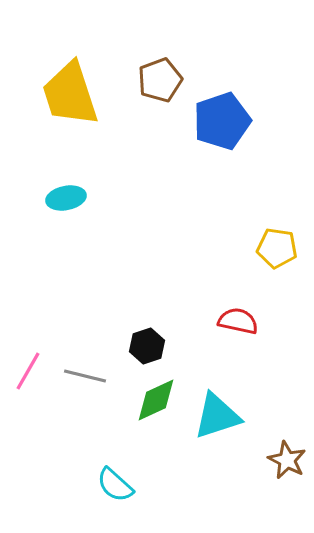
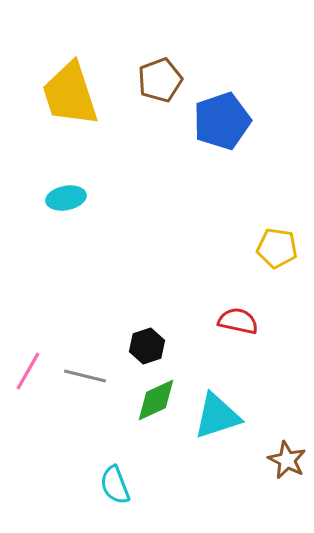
cyan semicircle: rotated 27 degrees clockwise
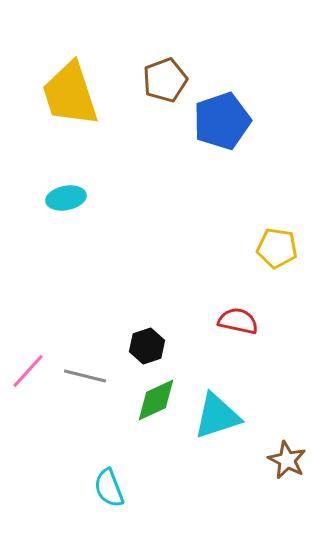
brown pentagon: moved 5 px right
pink line: rotated 12 degrees clockwise
cyan semicircle: moved 6 px left, 3 px down
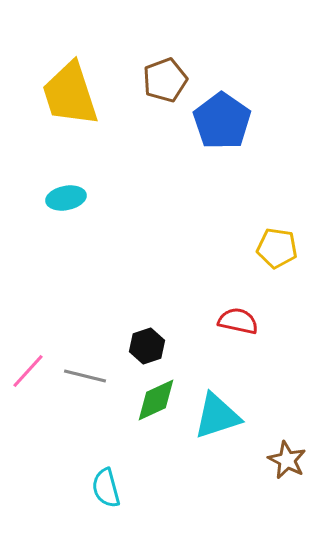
blue pentagon: rotated 18 degrees counterclockwise
cyan semicircle: moved 3 px left; rotated 6 degrees clockwise
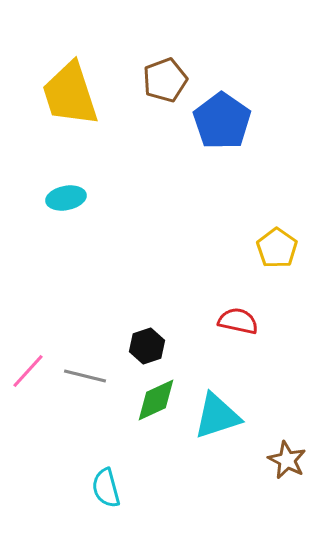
yellow pentagon: rotated 27 degrees clockwise
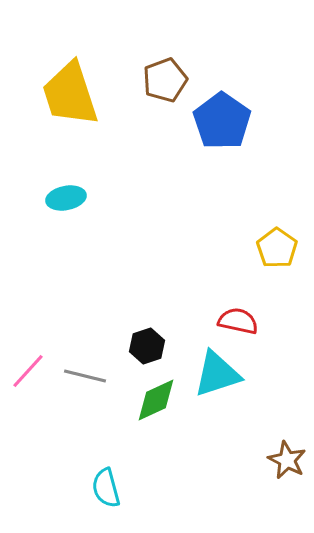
cyan triangle: moved 42 px up
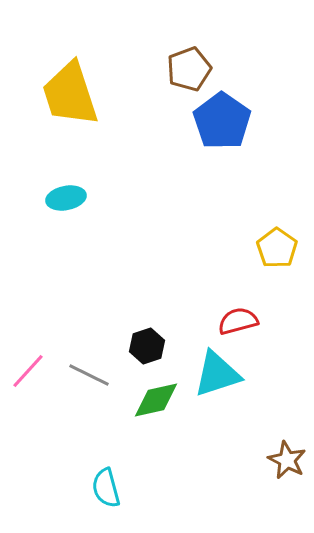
brown pentagon: moved 24 px right, 11 px up
red semicircle: rotated 27 degrees counterclockwise
gray line: moved 4 px right, 1 px up; rotated 12 degrees clockwise
green diamond: rotated 12 degrees clockwise
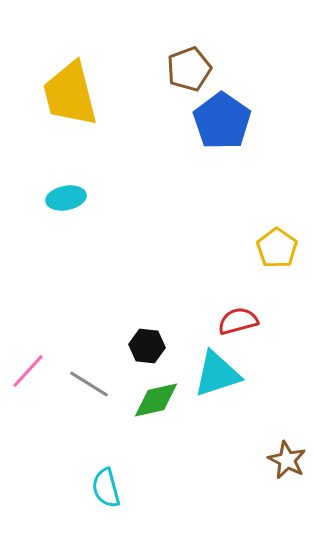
yellow trapezoid: rotated 4 degrees clockwise
black hexagon: rotated 24 degrees clockwise
gray line: moved 9 px down; rotated 6 degrees clockwise
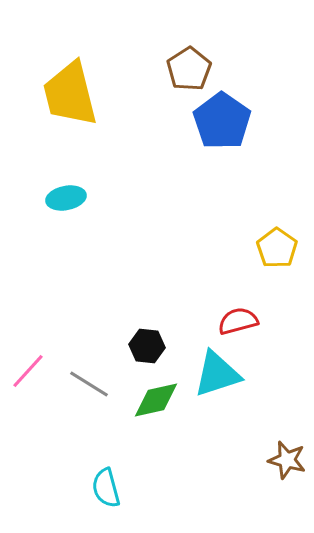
brown pentagon: rotated 12 degrees counterclockwise
brown star: rotated 12 degrees counterclockwise
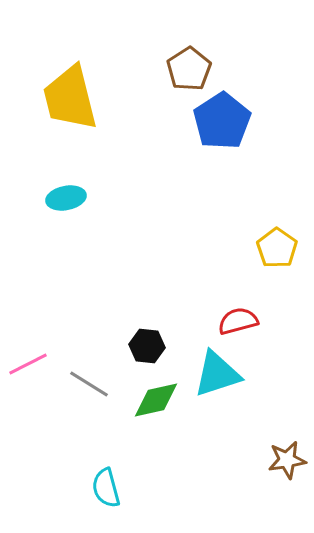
yellow trapezoid: moved 4 px down
blue pentagon: rotated 4 degrees clockwise
pink line: moved 7 px up; rotated 21 degrees clockwise
brown star: rotated 24 degrees counterclockwise
